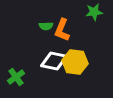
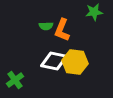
green cross: moved 1 px left, 3 px down
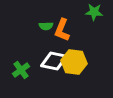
green star: rotated 12 degrees clockwise
yellow hexagon: moved 1 px left
green cross: moved 6 px right, 10 px up
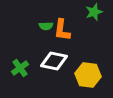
green star: rotated 24 degrees counterclockwise
orange L-shape: rotated 15 degrees counterclockwise
yellow hexagon: moved 14 px right, 13 px down
green cross: moved 1 px left, 2 px up
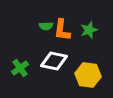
green star: moved 5 px left, 18 px down
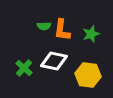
green semicircle: moved 2 px left
green star: moved 2 px right, 4 px down
green cross: moved 4 px right; rotated 12 degrees counterclockwise
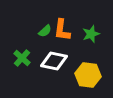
green semicircle: moved 1 px right, 5 px down; rotated 40 degrees counterclockwise
green cross: moved 2 px left, 10 px up
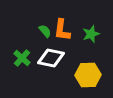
green semicircle: rotated 88 degrees counterclockwise
white diamond: moved 3 px left, 3 px up
yellow hexagon: rotated 10 degrees counterclockwise
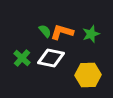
orange L-shape: moved 2 px down; rotated 100 degrees clockwise
